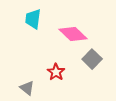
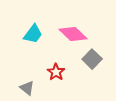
cyan trapezoid: moved 15 px down; rotated 150 degrees counterclockwise
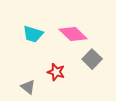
cyan trapezoid: rotated 70 degrees clockwise
red star: rotated 18 degrees counterclockwise
gray triangle: moved 1 px right, 1 px up
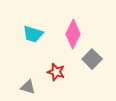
pink diamond: rotated 72 degrees clockwise
gray triangle: rotated 21 degrees counterclockwise
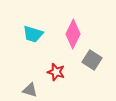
gray square: moved 1 px down; rotated 12 degrees counterclockwise
gray triangle: moved 2 px right, 3 px down
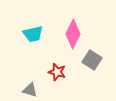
cyan trapezoid: rotated 30 degrees counterclockwise
red star: moved 1 px right
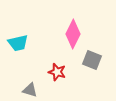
cyan trapezoid: moved 15 px left, 9 px down
gray square: rotated 12 degrees counterclockwise
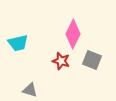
red star: moved 4 px right, 11 px up
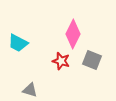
cyan trapezoid: rotated 40 degrees clockwise
